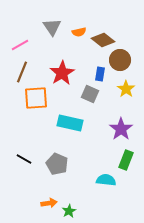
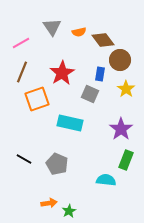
brown diamond: rotated 15 degrees clockwise
pink line: moved 1 px right, 2 px up
orange square: moved 1 px right, 1 px down; rotated 15 degrees counterclockwise
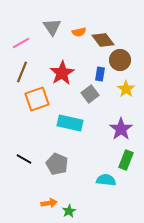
gray square: rotated 30 degrees clockwise
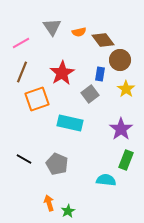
orange arrow: rotated 98 degrees counterclockwise
green star: moved 1 px left
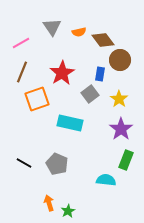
yellow star: moved 7 px left, 10 px down
black line: moved 4 px down
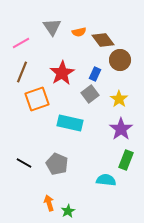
blue rectangle: moved 5 px left; rotated 16 degrees clockwise
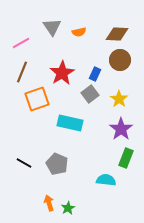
brown diamond: moved 14 px right, 6 px up; rotated 50 degrees counterclockwise
green rectangle: moved 2 px up
green star: moved 3 px up
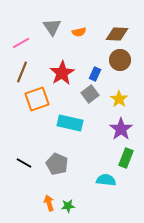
green star: moved 2 px up; rotated 24 degrees clockwise
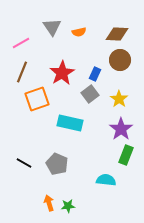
green rectangle: moved 3 px up
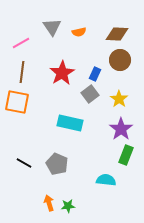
brown line: rotated 15 degrees counterclockwise
orange square: moved 20 px left, 3 px down; rotated 30 degrees clockwise
